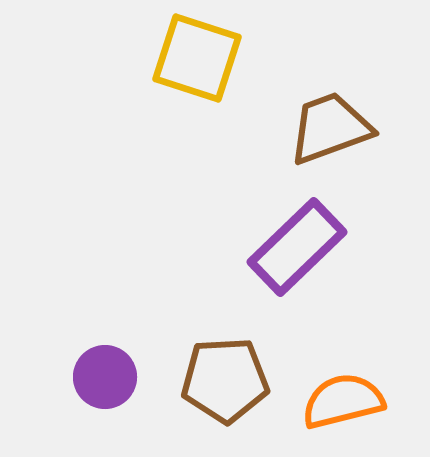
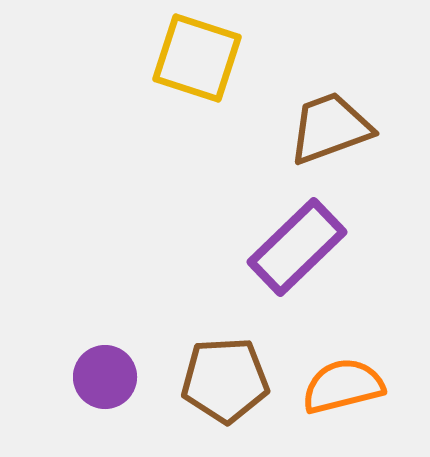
orange semicircle: moved 15 px up
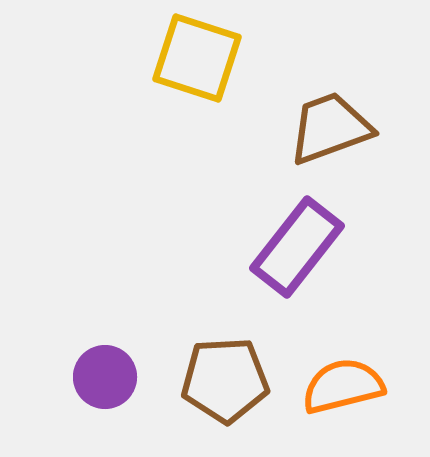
purple rectangle: rotated 8 degrees counterclockwise
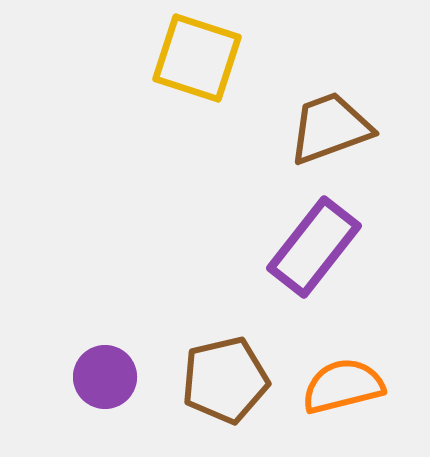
purple rectangle: moved 17 px right
brown pentagon: rotated 10 degrees counterclockwise
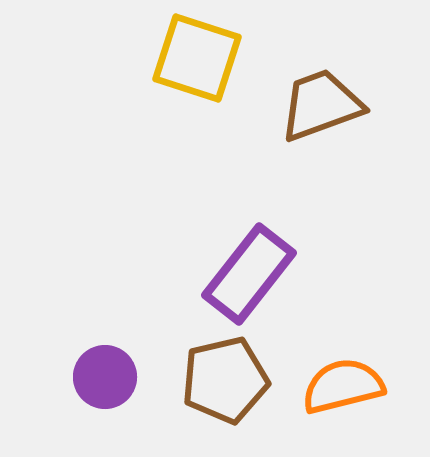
brown trapezoid: moved 9 px left, 23 px up
purple rectangle: moved 65 px left, 27 px down
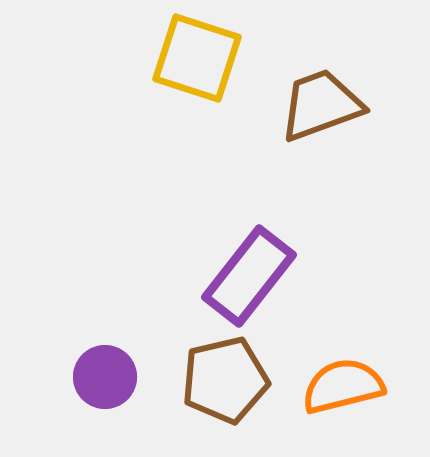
purple rectangle: moved 2 px down
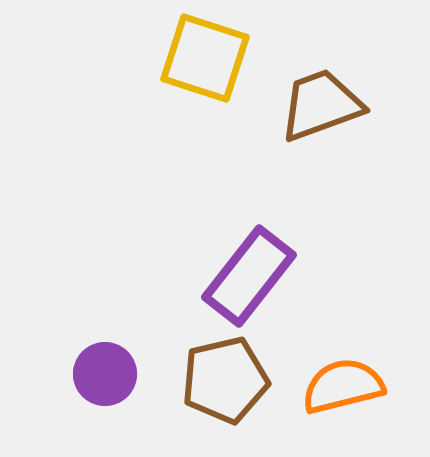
yellow square: moved 8 px right
purple circle: moved 3 px up
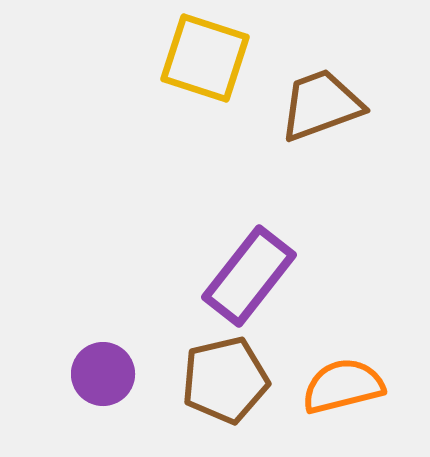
purple circle: moved 2 px left
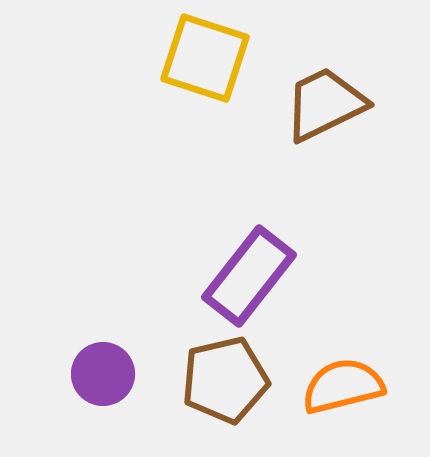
brown trapezoid: moved 4 px right, 1 px up; rotated 6 degrees counterclockwise
